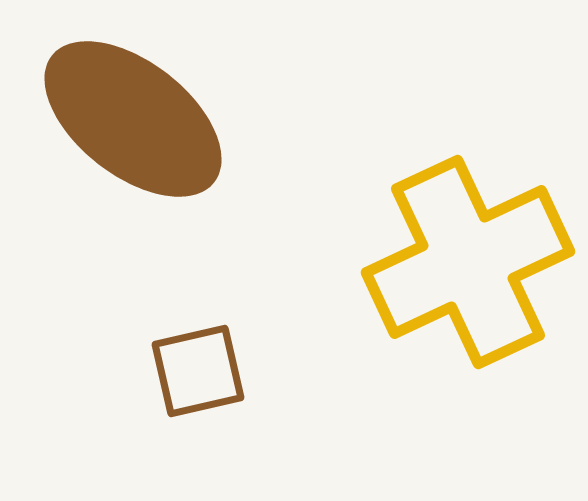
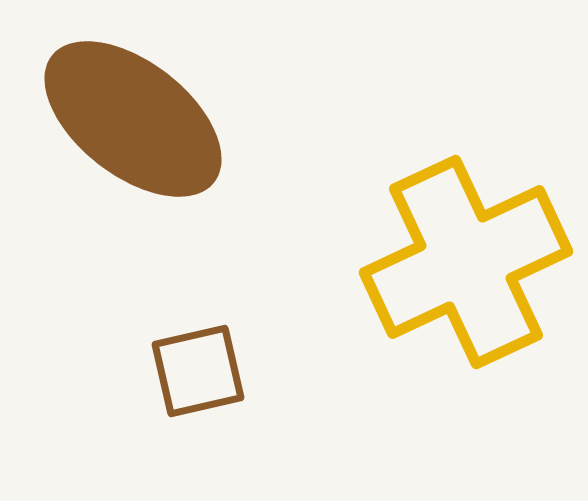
yellow cross: moved 2 px left
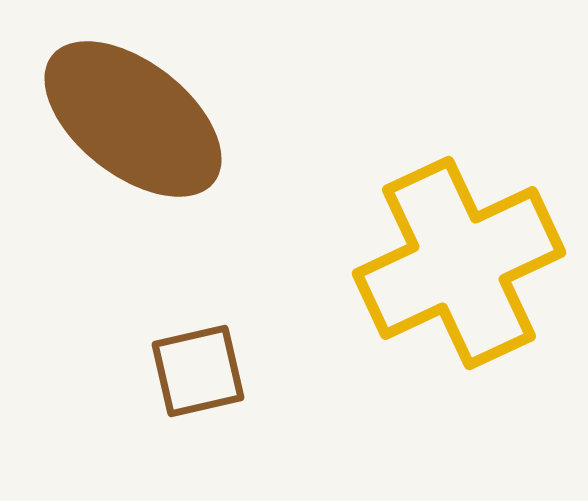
yellow cross: moved 7 px left, 1 px down
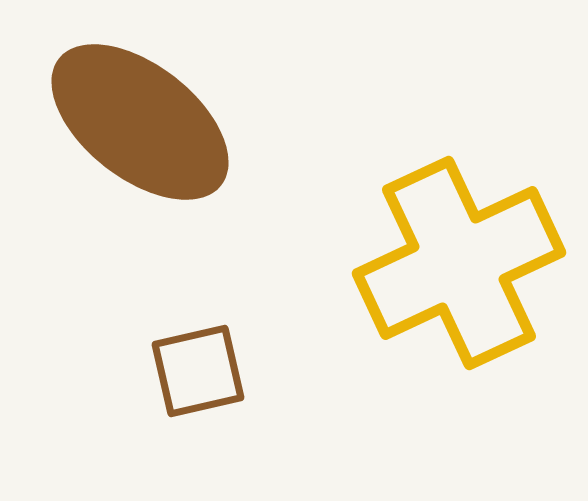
brown ellipse: moved 7 px right, 3 px down
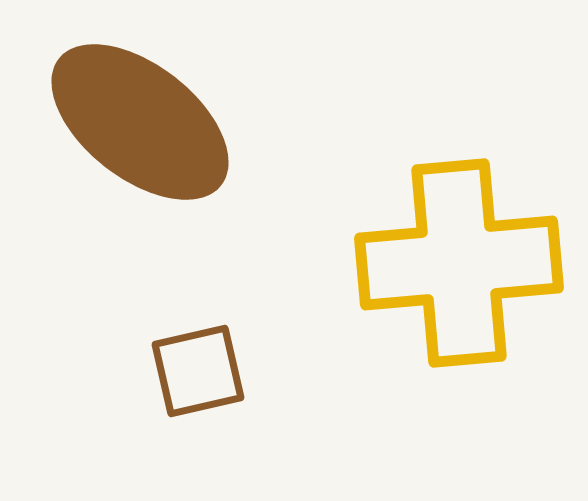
yellow cross: rotated 20 degrees clockwise
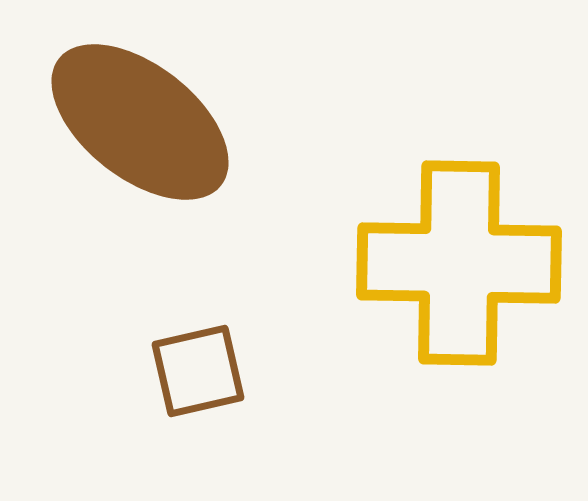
yellow cross: rotated 6 degrees clockwise
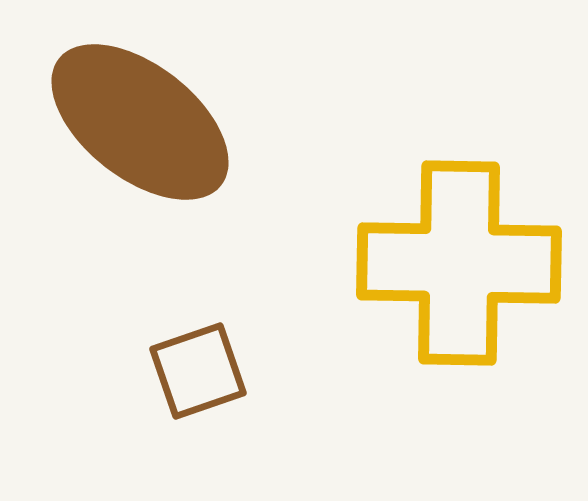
brown square: rotated 6 degrees counterclockwise
